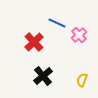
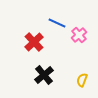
black cross: moved 1 px right, 1 px up
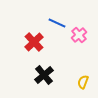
yellow semicircle: moved 1 px right, 2 px down
